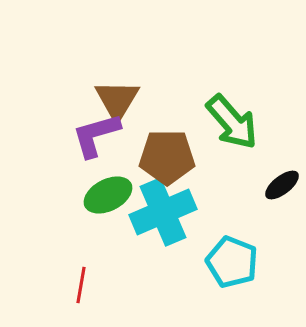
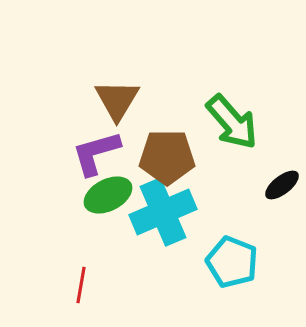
purple L-shape: moved 18 px down
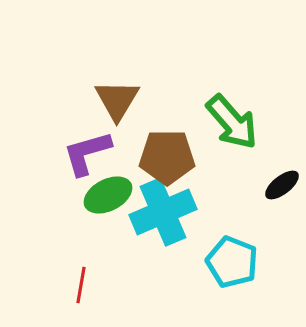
purple L-shape: moved 9 px left
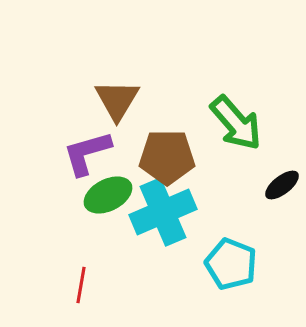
green arrow: moved 4 px right, 1 px down
cyan pentagon: moved 1 px left, 2 px down
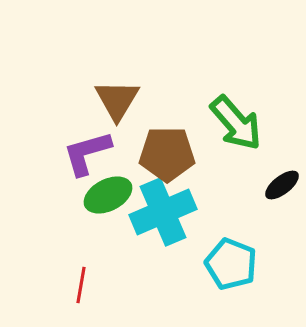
brown pentagon: moved 3 px up
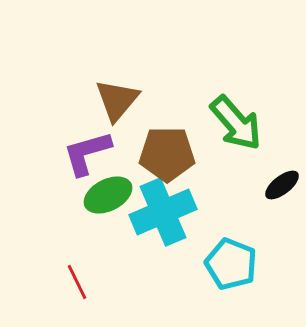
brown triangle: rotated 9 degrees clockwise
red line: moved 4 px left, 3 px up; rotated 36 degrees counterclockwise
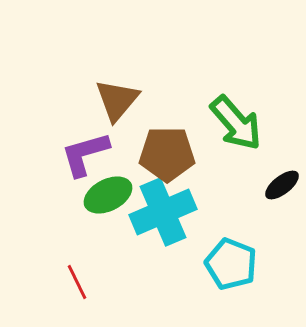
purple L-shape: moved 2 px left, 1 px down
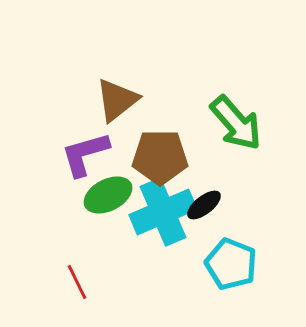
brown triangle: rotated 12 degrees clockwise
brown pentagon: moved 7 px left, 3 px down
black ellipse: moved 78 px left, 20 px down
